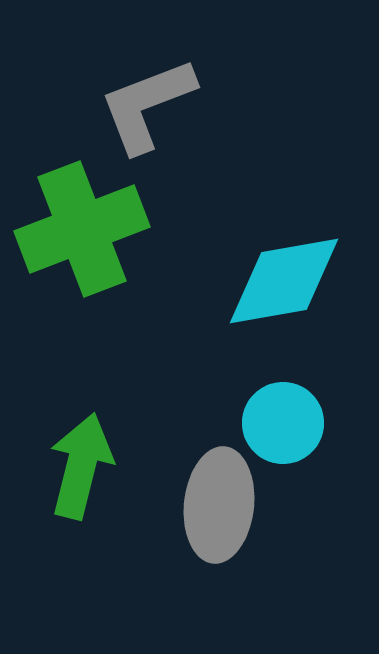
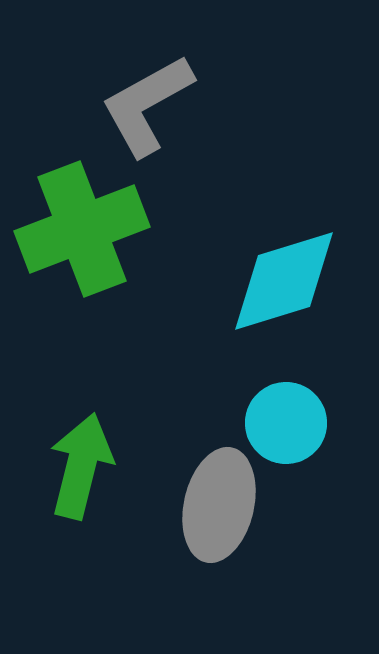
gray L-shape: rotated 8 degrees counterclockwise
cyan diamond: rotated 7 degrees counterclockwise
cyan circle: moved 3 px right
gray ellipse: rotated 7 degrees clockwise
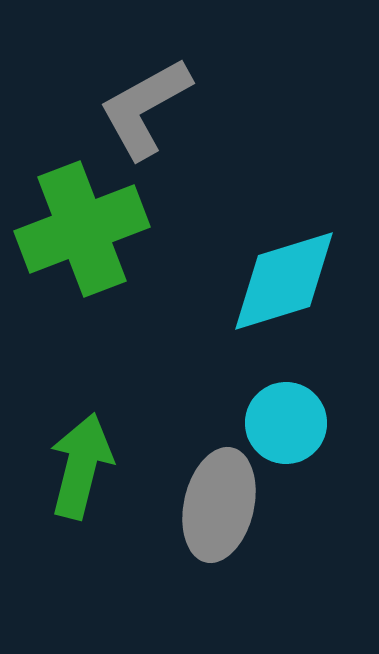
gray L-shape: moved 2 px left, 3 px down
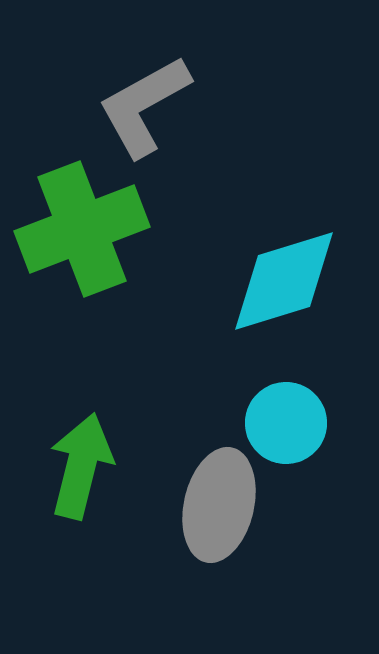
gray L-shape: moved 1 px left, 2 px up
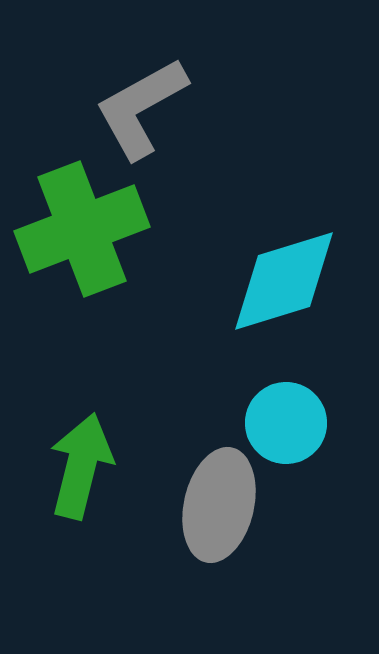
gray L-shape: moved 3 px left, 2 px down
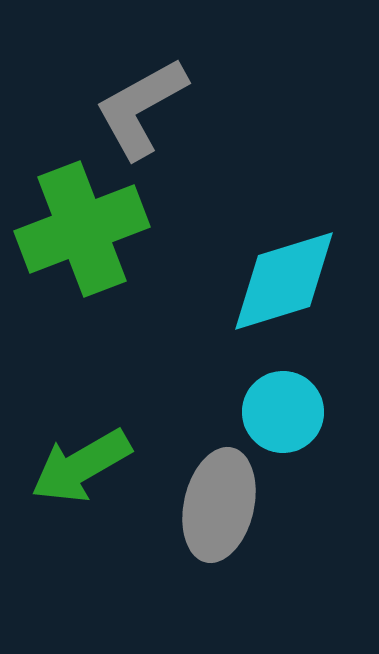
cyan circle: moved 3 px left, 11 px up
green arrow: rotated 134 degrees counterclockwise
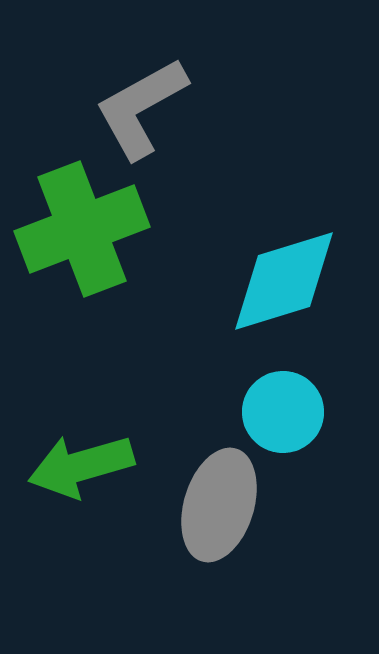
green arrow: rotated 14 degrees clockwise
gray ellipse: rotated 4 degrees clockwise
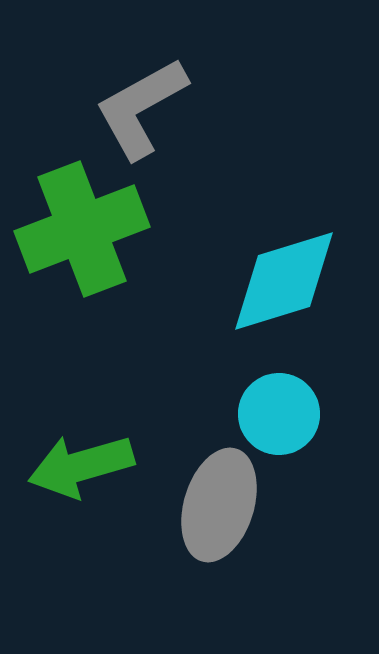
cyan circle: moved 4 px left, 2 px down
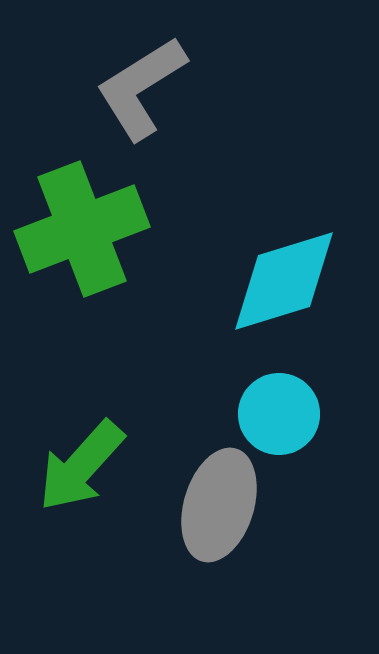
gray L-shape: moved 20 px up; rotated 3 degrees counterclockwise
green arrow: rotated 32 degrees counterclockwise
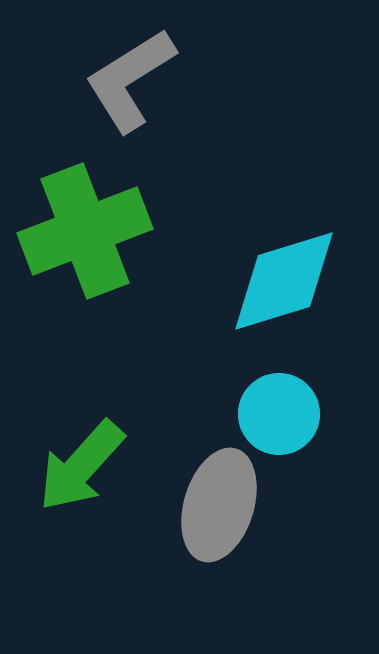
gray L-shape: moved 11 px left, 8 px up
green cross: moved 3 px right, 2 px down
